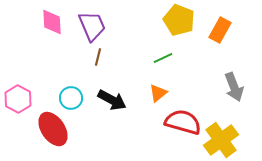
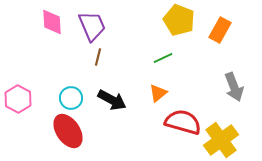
red ellipse: moved 15 px right, 2 px down
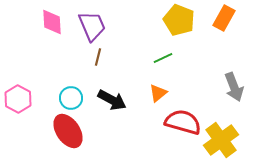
orange rectangle: moved 4 px right, 12 px up
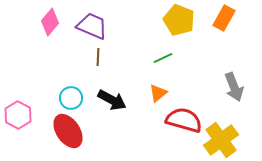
pink diamond: moved 2 px left; rotated 44 degrees clockwise
purple trapezoid: rotated 44 degrees counterclockwise
brown line: rotated 12 degrees counterclockwise
pink hexagon: moved 16 px down
red semicircle: moved 1 px right, 2 px up
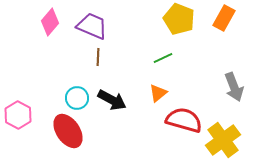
yellow pentagon: moved 1 px up
cyan circle: moved 6 px right
yellow cross: moved 2 px right
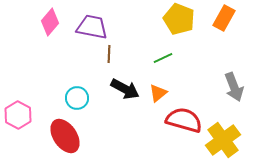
purple trapezoid: moved 1 px down; rotated 12 degrees counterclockwise
brown line: moved 11 px right, 3 px up
black arrow: moved 13 px right, 11 px up
red ellipse: moved 3 px left, 5 px down
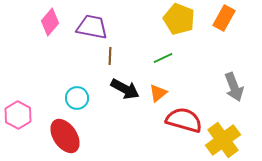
brown line: moved 1 px right, 2 px down
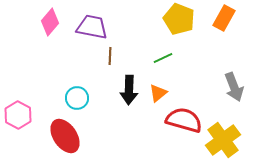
black arrow: moved 4 px right, 1 px down; rotated 64 degrees clockwise
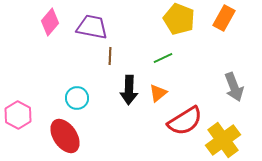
red semicircle: moved 1 px right, 1 px down; rotated 132 degrees clockwise
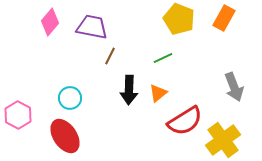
brown line: rotated 24 degrees clockwise
cyan circle: moved 7 px left
